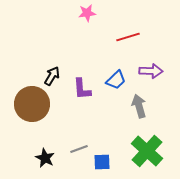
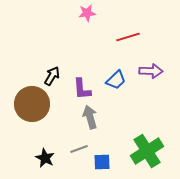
gray arrow: moved 49 px left, 11 px down
green cross: rotated 16 degrees clockwise
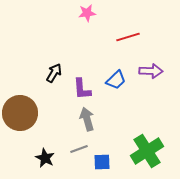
black arrow: moved 2 px right, 3 px up
brown circle: moved 12 px left, 9 px down
gray arrow: moved 3 px left, 2 px down
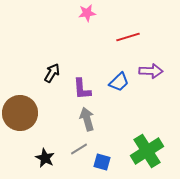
black arrow: moved 2 px left
blue trapezoid: moved 3 px right, 2 px down
gray line: rotated 12 degrees counterclockwise
blue square: rotated 18 degrees clockwise
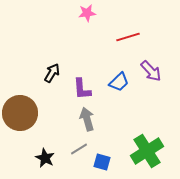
purple arrow: rotated 45 degrees clockwise
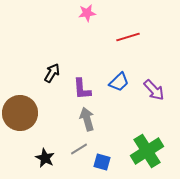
purple arrow: moved 3 px right, 19 px down
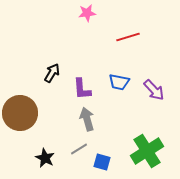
blue trapezoid: rotated 55 degrees clockwise
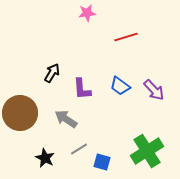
red line: moved 2 px left
blue trapezoid: moved 1 px right, 4 px down; rotated 25 degrees clockwise
gray arrow: moved 21 px left; rotated 40 degrees counterclockwise
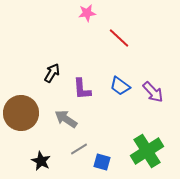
red line: moved 7 px left, 1 px down; rotated 60 degrees clockwise
purple arrow: moved 1 px left, 2 px down
brown circle: moved 1 px right
black star: moved 4 px left, 3 px down
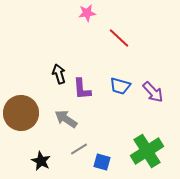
black arrow: moved 7 px right, 1 px down; rotated 48 degrees counterclockwise
blue trapezoid: rotated 20 degrees counterclockwise
